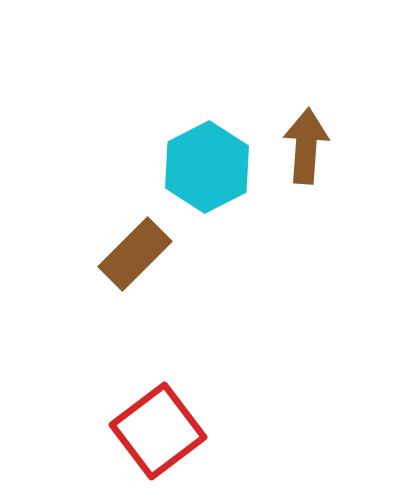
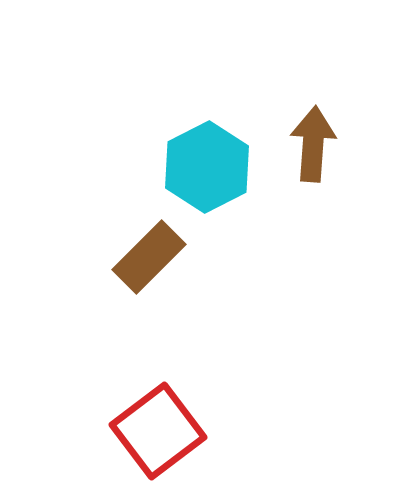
brown arrow: moved 7 px right, 2 px up
brown rectangle: moved 14 px right, 3 px down
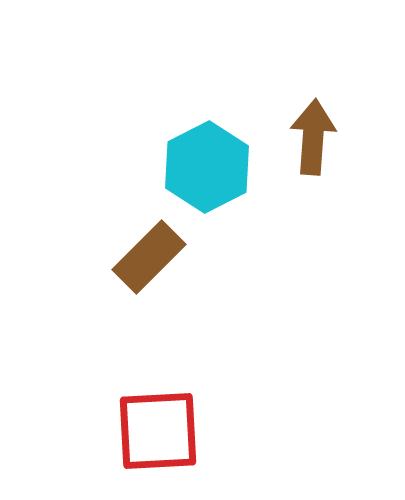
brown arrow: moved 7 px up
red square: rotated 34 degrees clockwise
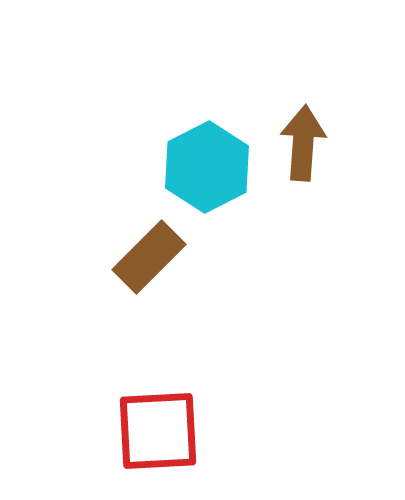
brown arrow: moved 10 px left, 6 px down
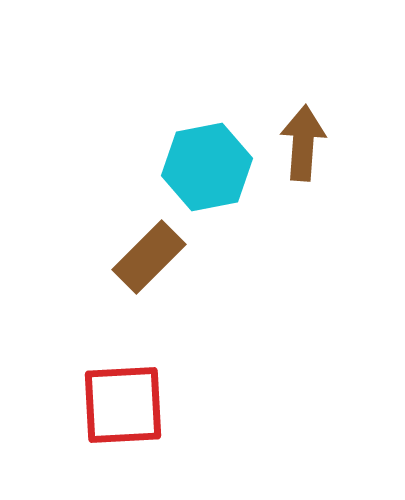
cyan hexagon: rotated 16 degrees clockwise
red square: moved 35 px left, 26 px up
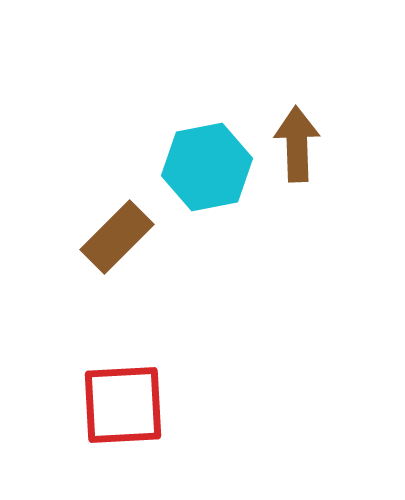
brown arrow: moved 6 px left, 1 px down; rotated 6 degrees counterclockwise
brown rectangle: moved 32 px left, 20 px up
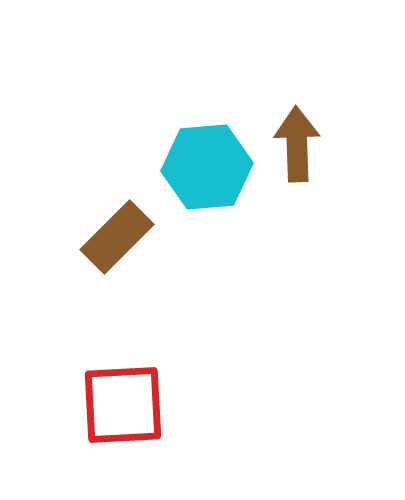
cyan hexagon: rotated 6 degrees clockwise
